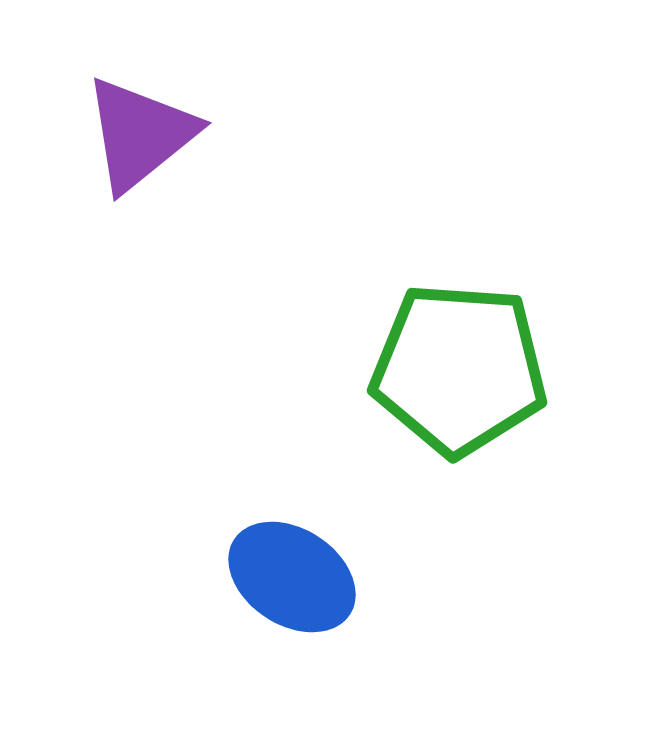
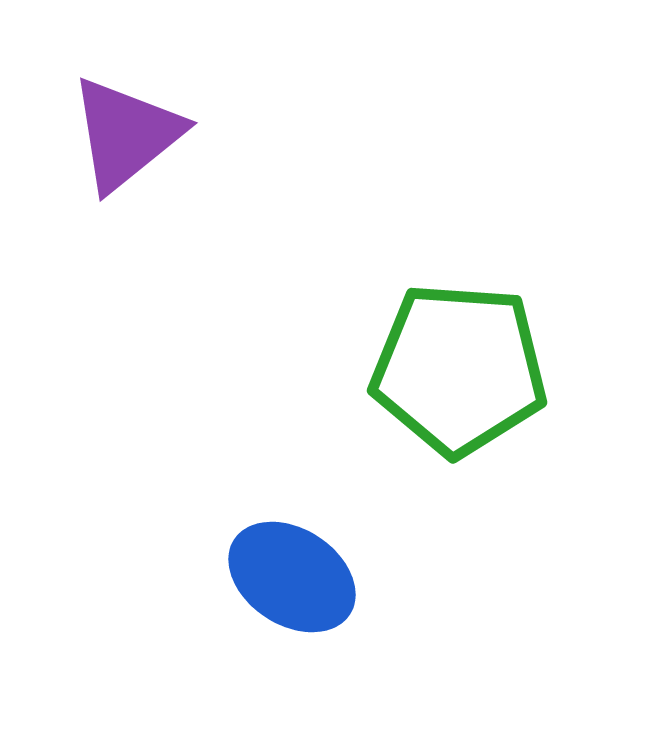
purple triangle: moved 14 px left
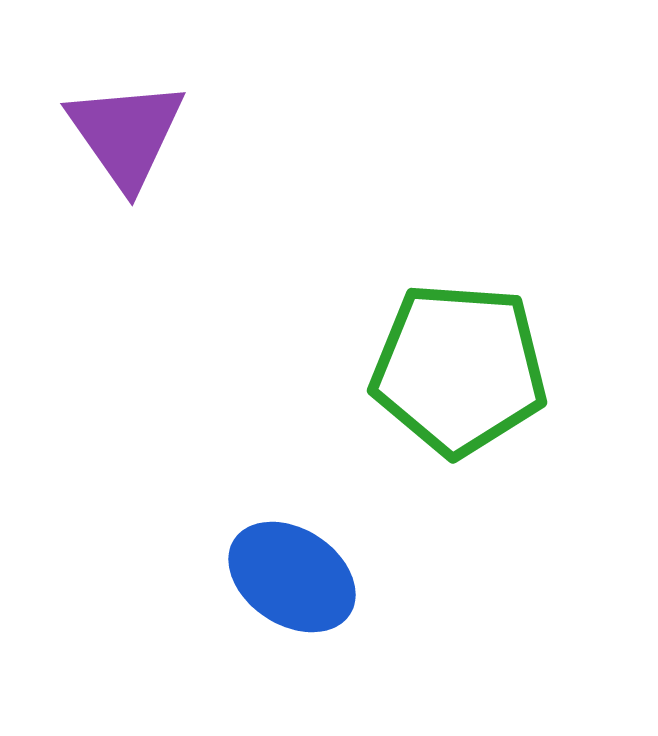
purple triangle: rotated 26 degrees counterclockwise
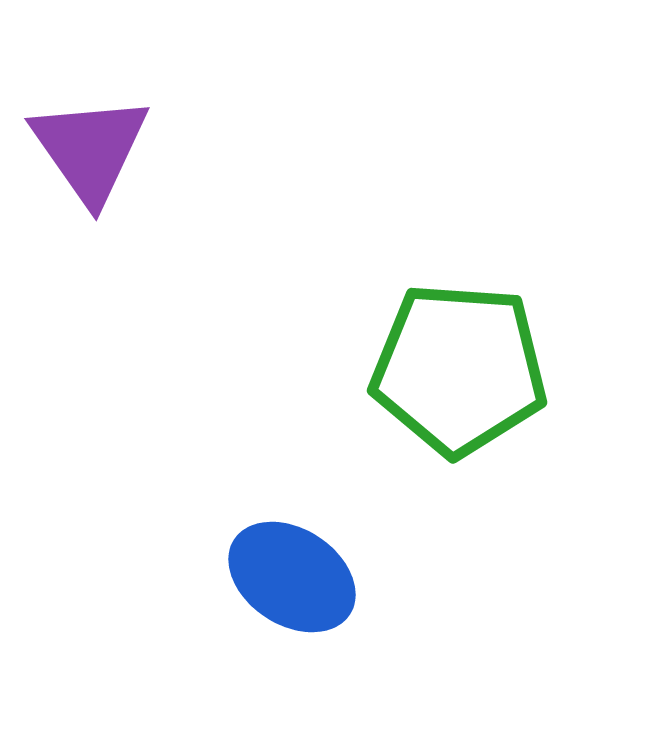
purple triangle: moved 36 px left, 15 px down
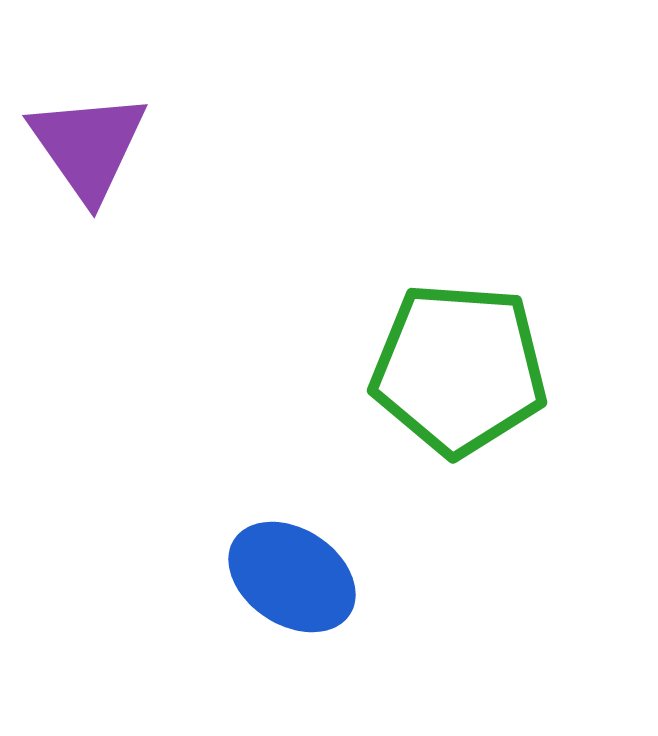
purple triangle: moved 2 px left, 3 px up
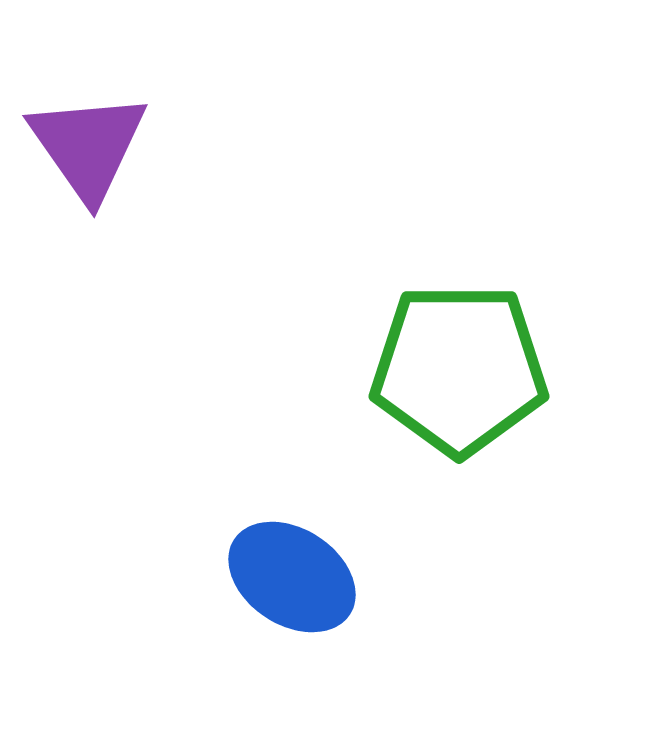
green pentagon: rotated 4 degrees counterclockwise
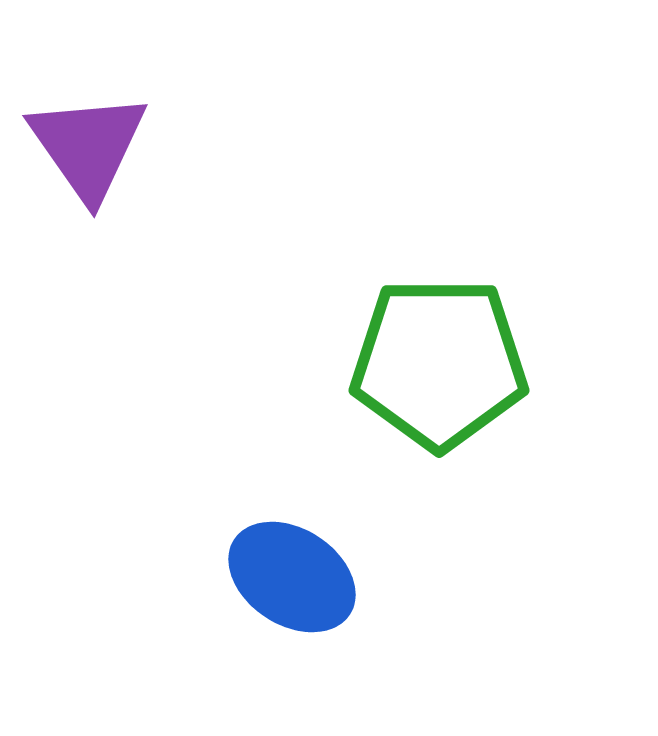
green pentagon: moved 20 px left, 6 px up
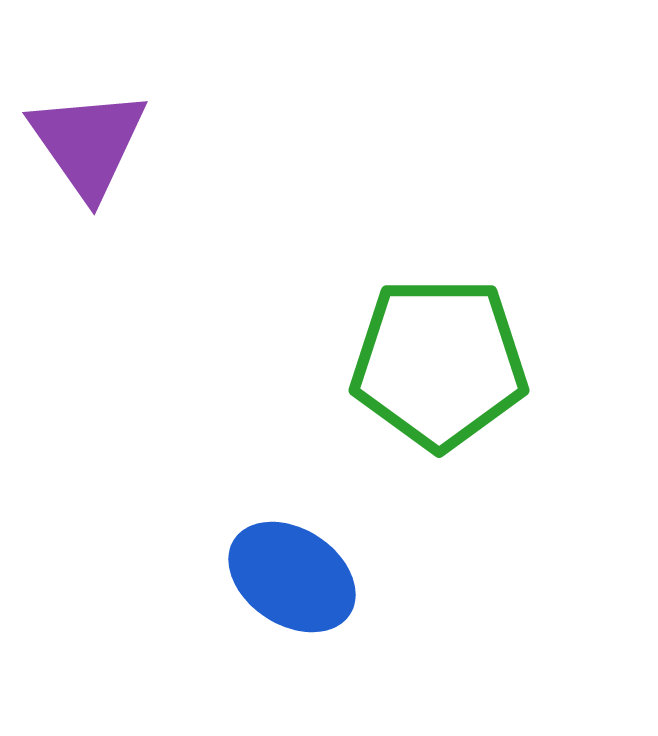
purple triangle: moved 3 px up
